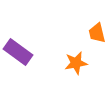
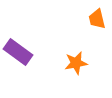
orange trapezoid: moved 14 px up
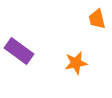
purple rectangle: moved 1 px right, 1 px up
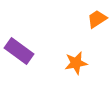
orange trapezoid: rotated 70 degrees clockwise
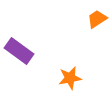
orange star: moved 6 px left, 15 px down
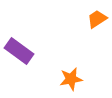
orange star: moved 1 px right, 1 px down
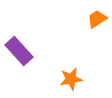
purple rectangle: rotated 12 degrees clockwise
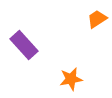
purple rectangle: moved 5 px right, 6 px up
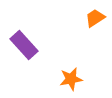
orange trapezoid: moved 2 px left, 1 px up
